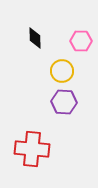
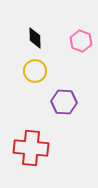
pink hexagon: rotated 20 degrees clockwise
yellow circle: moved 27 px left
red cross: moved 1 px left, 1 px up
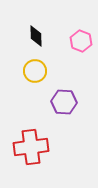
black diamond: moved 1 px right, 2 px up
red cross: moved 1 px up; rotated 12 degrees counterclockwise
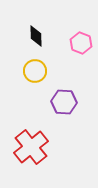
pink hexagon: moved 2 px down
red cross: rotated 32 degrees counterclockwise
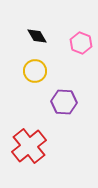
black diamond: moved 1 px right; rotated 30 degrees counterclockwise
red cross: moved 2 px left, 1 px up
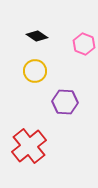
black diamond: rotated 25 degrees counterclockwise
pink hexagon: moved 3 px right, 1 px down
purple hexagon: moved 1 px right
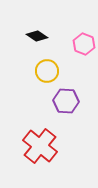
yellow circle: moved 12 px right
purple hexagon: moved 1 px right, 1 px up
red cross: moved 11 px right; rotated 12 degrees counterclockwise
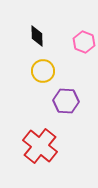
black diamond: rotated 55 degrees clockwise
pink hexagon: moved 2 px up
yellow circle: moved 4 px left
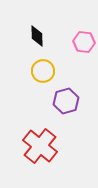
pink hexagon: rotated 15 degrees counterclockwise
purple hexagon: rotated 20 degrees counterclockwise
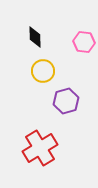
black diamond: moved 2 px left, 1 px down
red cross: moved 2 px down; rotated 20 degrees clockwise
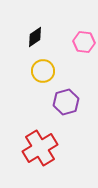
black diamond: rotated 55 degrees clockwise
purple hexagon: moved 1 px down
